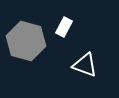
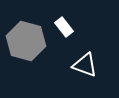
white rectangle: rotated 66 degrees counterclockwise
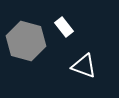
white triangle: moved 1 px left, 1 px down
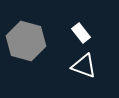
white rectangle: moved 17 px right, 6 px down
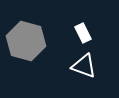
white rectangle: moved 2 px right; rotated 12 degrees clockwise
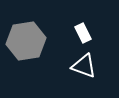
gray hexagon: rotated 24 degrees counterclockwise
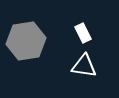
white triangle: rotated 12 degrees counterclockwise
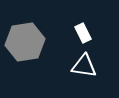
gray hexagon: moved 1 px left, 1 px down
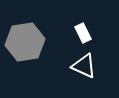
white triangle: rotated 16 degrees clockwise
